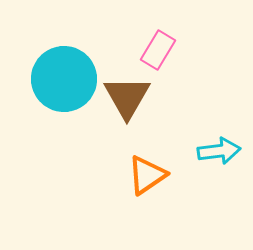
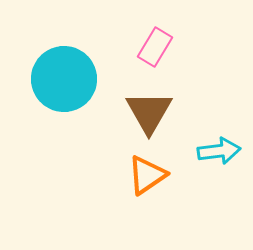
pink rectangle: moved 3 px left, 3 px up
brown triangle: moved 22 px right, 15 px down
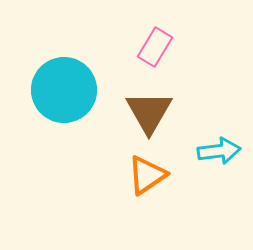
cyan circle: moved 11 px down
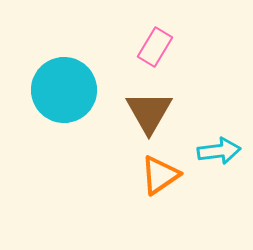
orange triangle: moved 13 px right
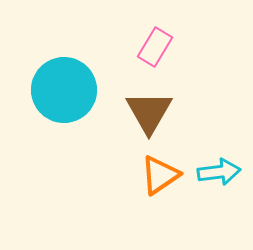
cyan arrow: moved 21 px down
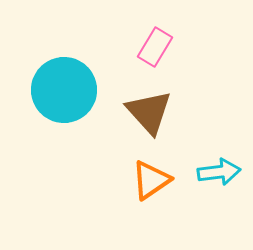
brown triangle: rotated 12 degrees counterclockwise
orange triangle: moved 9 px left, 5 px down
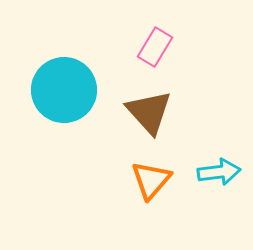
orange triangle: rotated 15 degrees counterclockwise
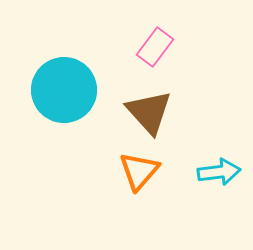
pink rectangle: rotated 6 degrees clockwise
orange triangle: moved 12 px left, 9 px up
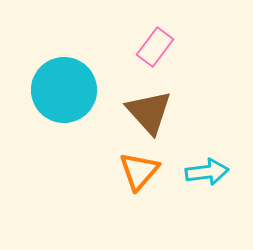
cyan arrow: moved 12 px left
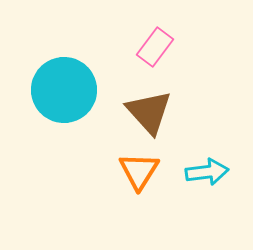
orange triangle: rotated 9 degrees counterclockwise
